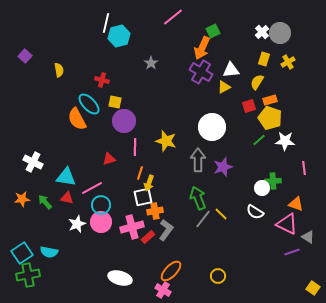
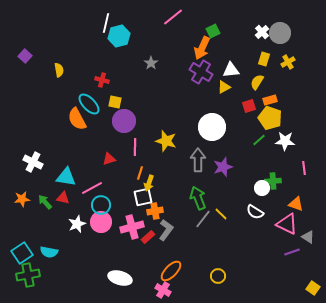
red triangle at (67, 198): moved 4 px left
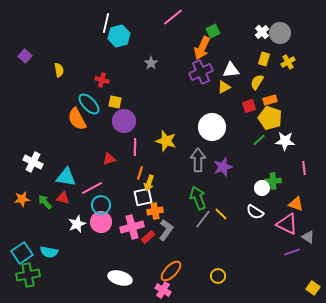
purple cross at (201, 72): rotated 35 degrees clockwise
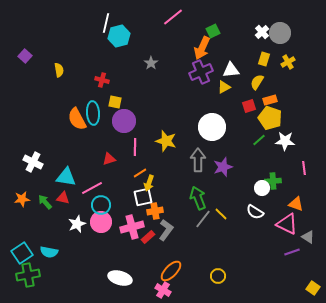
cyan ellipse at (89, 104): moved 4 px right, 9 px down; rotated 40 degrees clockwise
orange line at (140, 173): rotated 40 degrees clockwise
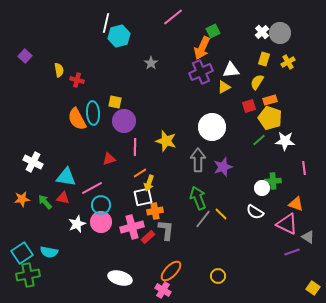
red cross at (102, 80): moved 25 px left
gray L-shape at (166, 230): rotated 30 degrees counterclockwise
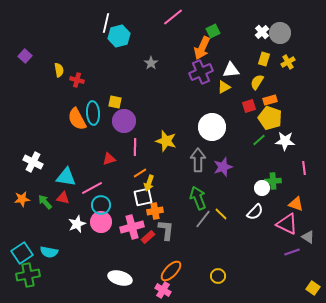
white semicircle at (255, 212): rotated 78 degrees counterclockwise
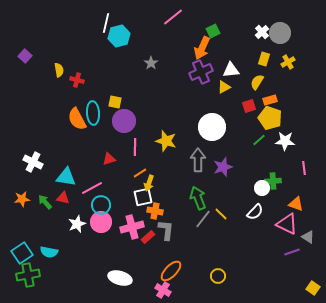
orange cross at (155, 211): rotated 21 degrees clockwise
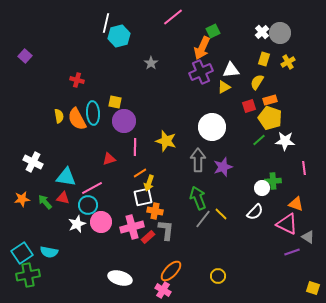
yellow semicircle at (59, 70): moved 46 px down
cyan circle at (101, 205): moved 13 px left
yellow square at (313, 288): rotated 16 degrees counterclockwise
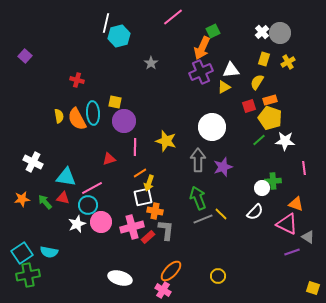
gray line at (203, 219): rotated 30 degrees clockwise
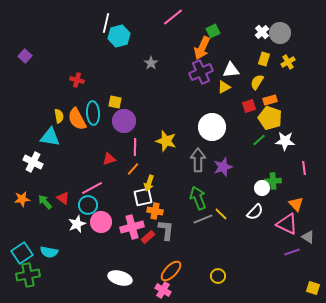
orange line at (140, 173): moved 7 px left, 4 px up; rotated 16 degrees counterclockwise
cyan triangle at (66, 177): moved 16 px left, 40 px up
red triangle at (63, 198): rotated 24 degrees clockwise
orange triangle at (296, 204): rotated 28 degrees clockwise
